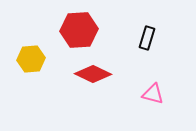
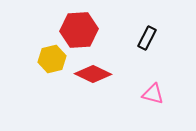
black rectangle: rotated 10 degrees clockwise
yellow hexagon: moved 21 px right; rotated 8 degrees counterclockwise
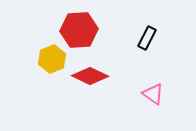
yellow hexagon: rotated 8 degrees counterclockwise
red diamond: moved 3 px left, 2 px down
pink triangle: rotated 20 degrees clockwise
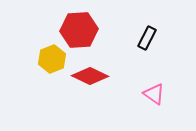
pink triangle: moved 1 px right
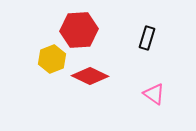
black rectangle: rotated 10 degrees counterclockwise
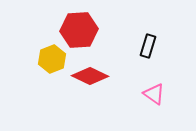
black rectangle: moved 1 px right, 8 px down
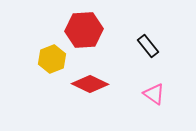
red hexagon: moved 5 px right
black rectangle: rotated 55 degrees counterclockwise
red diamond: moved 8 px down
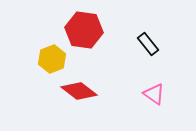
red hexagon: rotated 12 degrees clockwise
black rectangle: moved 2 px up
red diamond: moved 11 px left, 7 px down; rotated 12 degrees clockwise
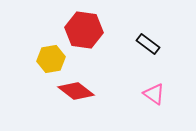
black rectangle: rotated 15 degrees counterclockwise
yellow hexagon: moved 1 px left; rotated 12 degrees clockwise
red diamond: moved 3 px left
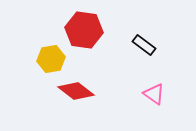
black rectangle: moved 4 px left, 1 px down
